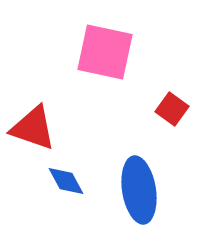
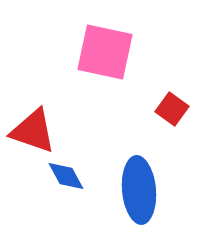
red triangle: moved 3 px down
blue diamond: moved 5 px up
blue ellipse: rotated 4 degrees clockwise
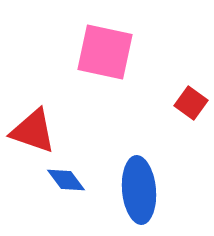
red square: moved 19 px right, 6 px up
blue diamond: moved 4 px down; rotated 9 degrees counterclockwise
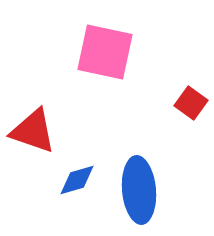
blue diamond: moved 11 px right; rotated 69 degrees counterclockwise
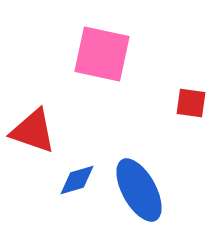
pink square: moved 3 px left, 2 px down
red square: rotated 28 degrees counterclockwise
blue ellipse: rotated 24 degrees counterclockwise
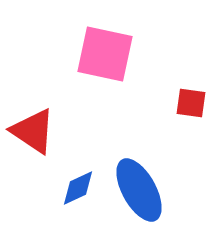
pink square: moved 3 px right
red triangle: rotated 15 degrees clockwise
blue diamond: moved 1 px right, 8 px down; rotated 9 degrees counterclockwise
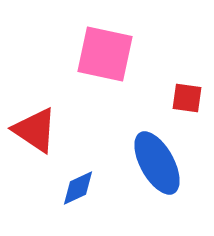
red square: moved 4 px left, 5 px up
red triangle: moved 2 px right, 1 px up
blue ellipse: moved 18 px right, 27 px up
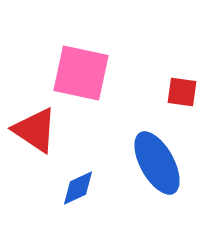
pink square: moved 24 px left, 19 px down
red square: moved 5 px left, 6 px up
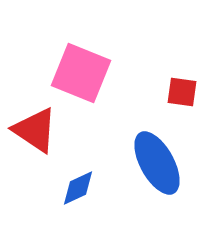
pink square: rotated 10 degrees clockwise
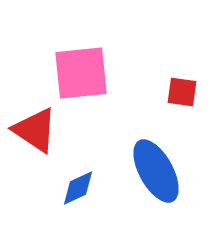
pink square: rotated 28 degrees counterclockwise
blue ellipse: moved 1 px left, 8 px down
